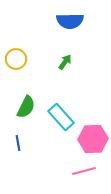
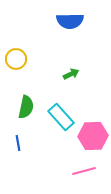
green arrow: moved 6 px right, 12 px down; rotated 28 degrees clockwise
green semicircle: rotated 15 degrees counterclockwise
pink hexagon: moved 3 px up
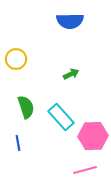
green semicircle: rotated 30 degrees counterclockwise
pink line: moved 1 px right, 1 px up
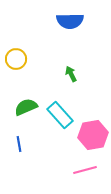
green arrow: rotated 91 degrees counterclockwise
green semicircle: rotated 95 degrees counterclockwise
cyan rectangle: moved 1 px left, 2 px up
pink hexagon: moved 1 px up; rotated 8 degrees counterclockwise
blue line: moved 1 px right, 1 px down
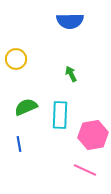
cyan rectangle: rotated 44 degrees clockwise
pink line: rotated 40 degrees clockwise
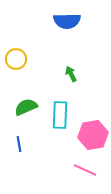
blue semicircle: moved 3 px left
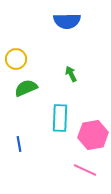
green semicircle: moved 19 px up
cyan rectangle: moved 3 px down
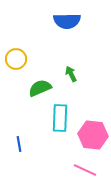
green semicircle: moved 14 px right
pink hexagon: rotated 16 degrees clockwise
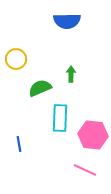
green arrow: rotated 28 degrees clockwise
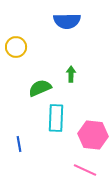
yellow circle: moved 12 px up
cyan rectangle: moved 4 px left
